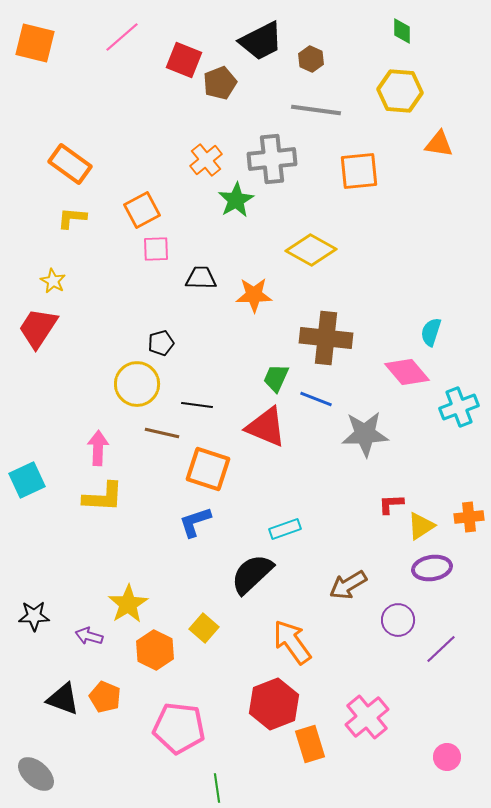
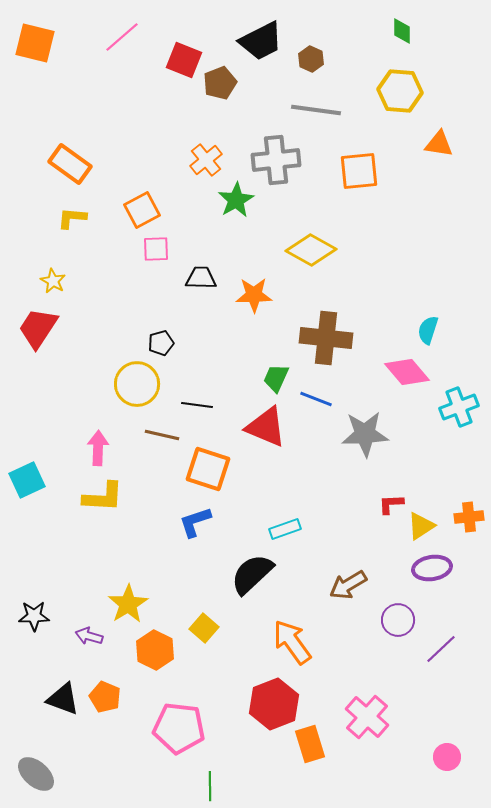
gray cross at (272, 159): moved 4 px right, 1 px down
cyan semicircle at (431, 332): moved 3 px left, 2 px up
brown line at (162, 433): moved 2 px down
pink cross at (367, 717): rotated 9 degrees counterclockwise
green line at (217, 788): moved 7 px left, 2 px up; rotated 8 degrees clockwise
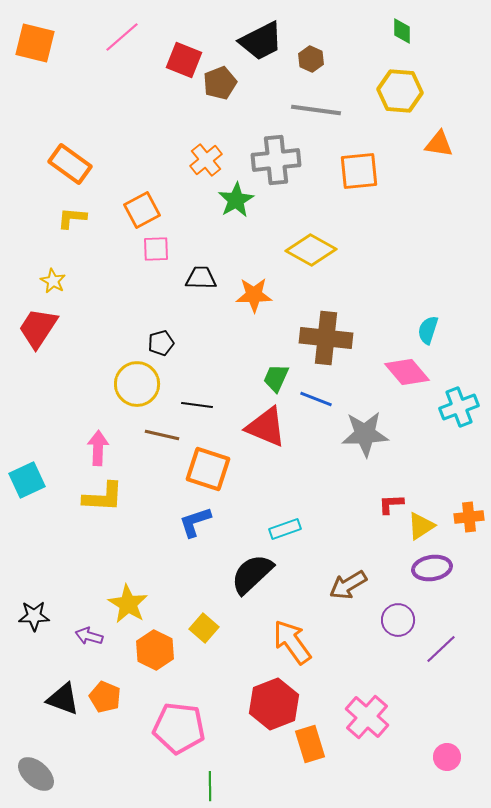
yellow star at (128, 604): rotated 9 degrees counterclockwise
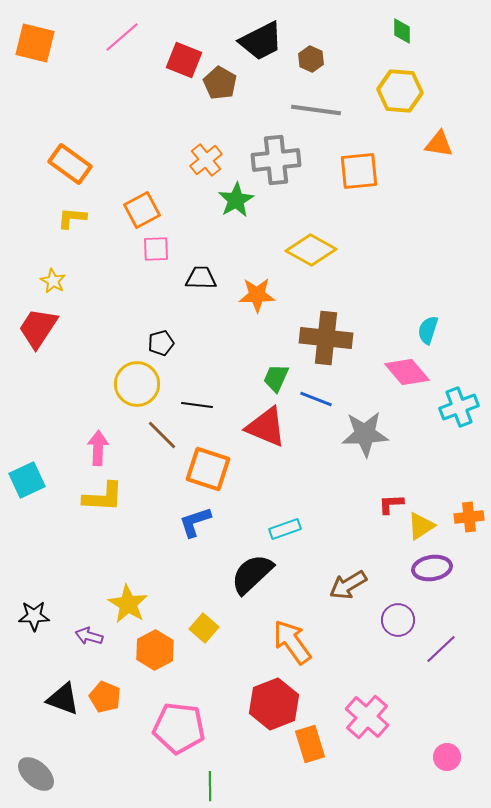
brown pentagon at (220, 83): rotated 20 degrees counterclockwise
orange star at (254, 295): moved 3 px right
brown line at (162, 435): rotated 32 degrees clockwise
orange hexagon at (155, 650): rotated 6 degrees clockwise
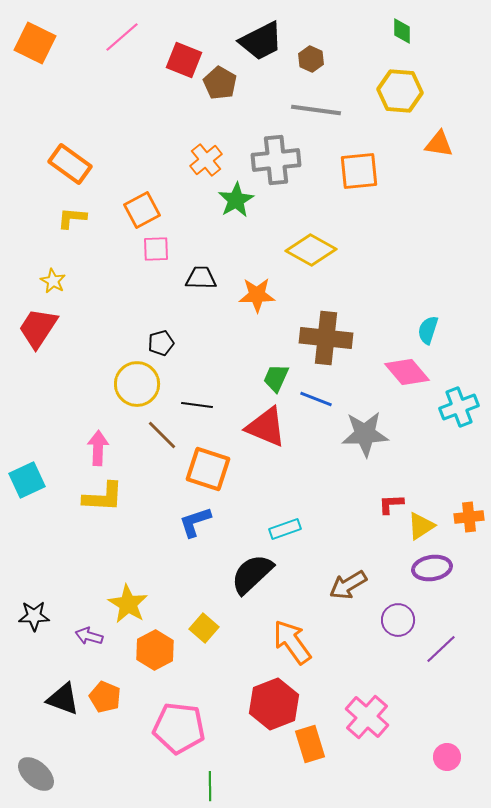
orange square at (35, 43): rotated 12 degrees clockwise
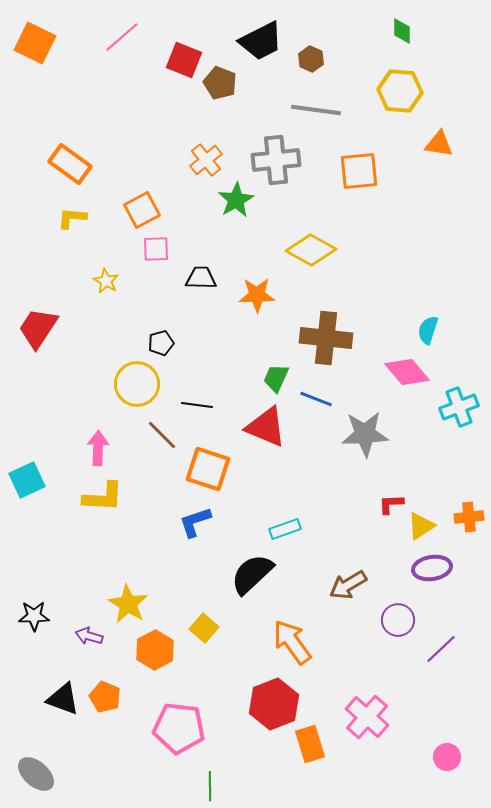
brown pentagon at (220, 83): rotated 8 degrees counterclockwise
yellow star at (53, 281): moved 53 px right
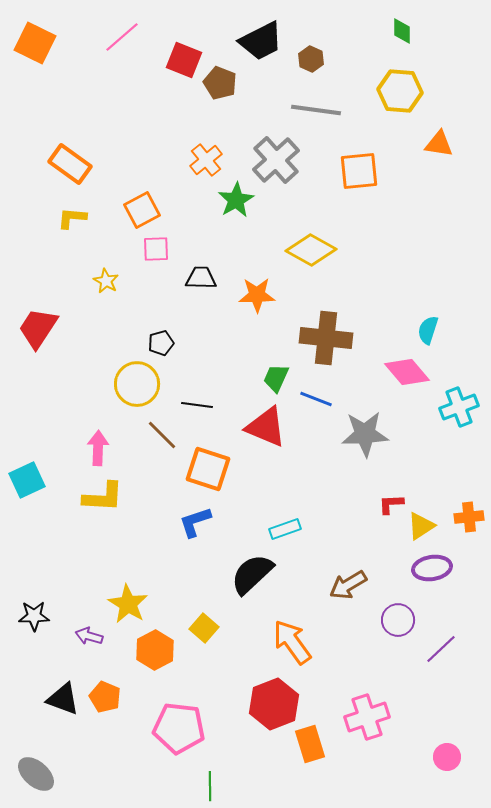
gray cross at (276, 160): rotated 36 degrees counterclockwise
pink cross at (367, 717): rotated 30 degrees clockwise
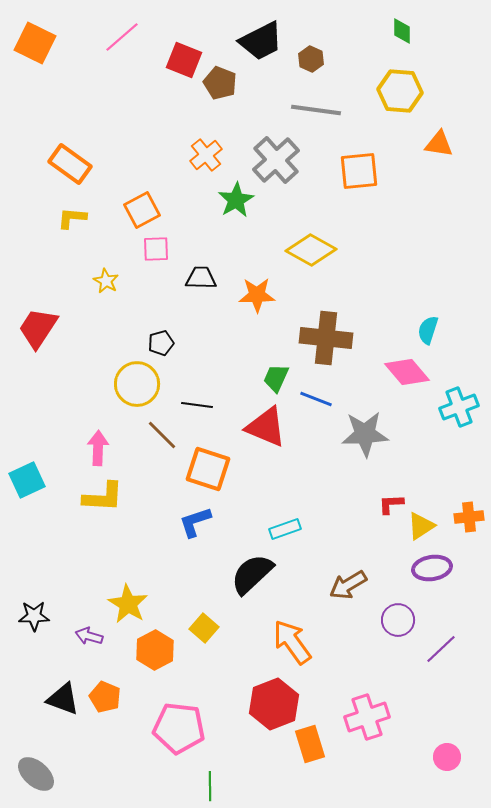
orange cross at (206, 160): moved 5 px up
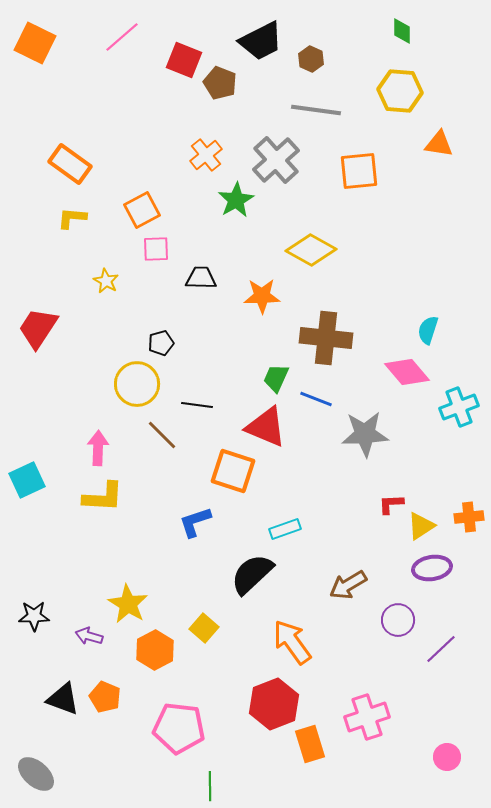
orange star at (257, 295): moved 5 px right, 1 px down
orange square at (208, 469): moved 25 px right, 2 px down
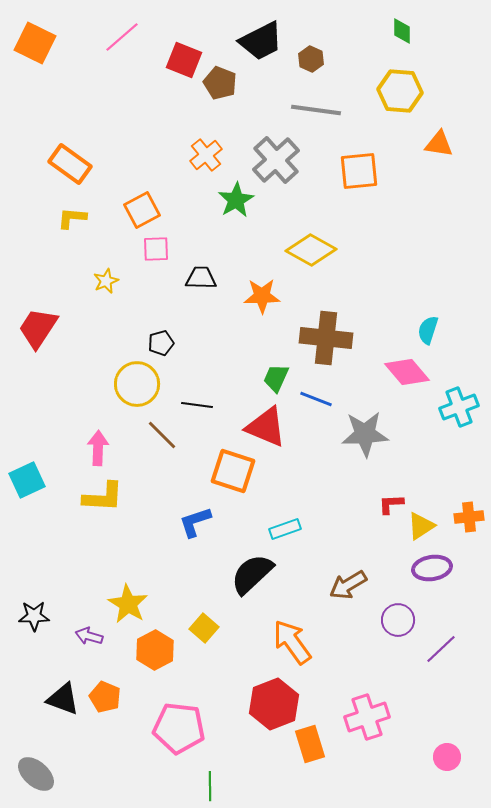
yellow star at (106, 281): rotated 20 degrees clockwise
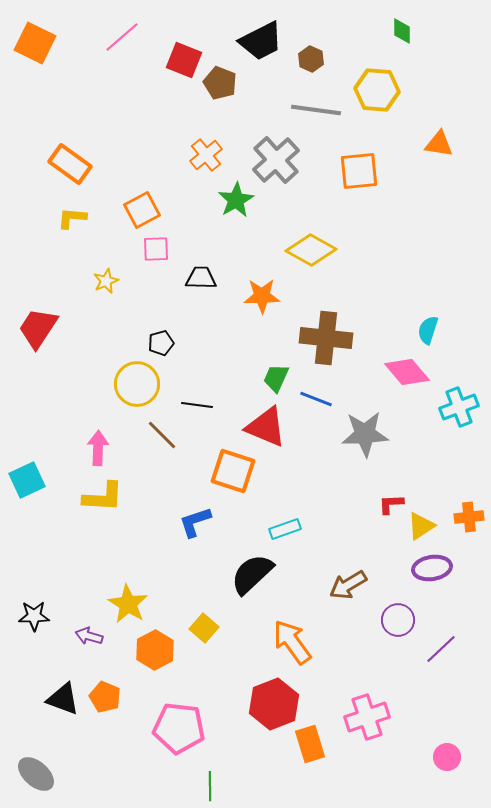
yellow hexagon at (400, 91): moved 23 px left, 1 px up
